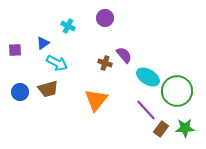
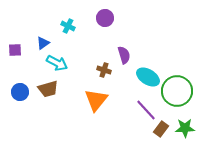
purple semicircle: rotated 24 degrees clockwise
brown cross: moved 1 px left, 7 px down
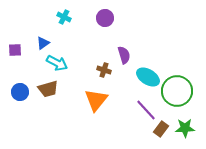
cyan cross: moved 4 px left, 9 px up
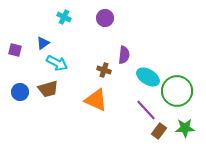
purple square: rotated 16 degrees clockwise
purple semicircle: rotated 24 degrees clockwise
orange triangle: rotated 45 degrees counterclockwise
brown rectangle: moved 2 px left, 2 px down
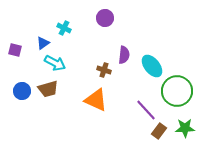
cyan cross: moved 11 px down
cyan arrow: moved 2 px left
cyan ellipse: moved 4 px right, 11 px up; rotated 20 degrees clockwise
blue circle: moved 2 px right, 1 px up
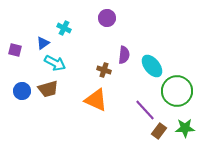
purple circle: moved 2 px right
purple line: moved 1 px left
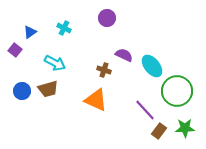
blue triangle: moved 13 px left, 11 px up
purple square: rotated 24 degrees clockwise
purple semicircle: rotated 72 degrees counterclockwise
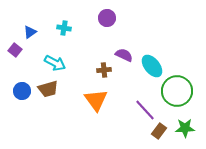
cyan cross: rotated 16 degrees counterclockwise
brown cross: rotated 24 degrees counterclockwise
orange triangle: rotated 30 degrees clockwise
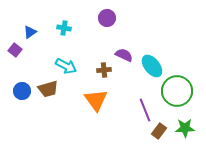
cyan arrow: moved 11 px right, 3 px down
purple line: rotated 20 degrees clockwise
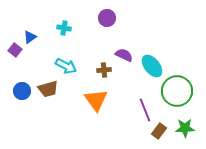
blue triangle: moved 5 px down
